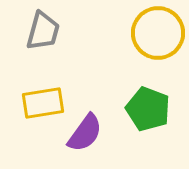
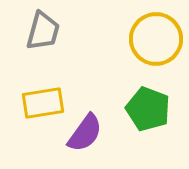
yellow circle: moved 2 px left, 6 px down
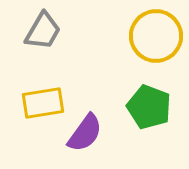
gray trapezoid: rotated 15 degrees clockwise
yellow circle: moved 3 px up
green pentagon: moved 1 px right, 2 px up
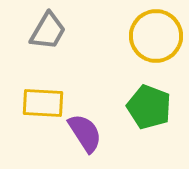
gray trapezoid: moved 5 px right
yellow rectangle: rotated 12 degrees clockwise
purple semicircle: rotated 69 degrees counterclockwise
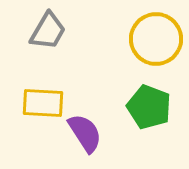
yellow circle: moved 3 px down
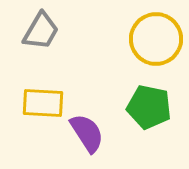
gray trapezoid: moved 7 px left
green pentagon: rotated 9 degrees counterclockwise
purple semicircle: moved 2 px right
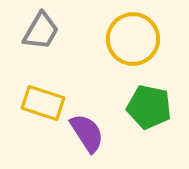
yellow circle: moved 23 px left
yellow rectangle: rotated 15 degrees clockwise
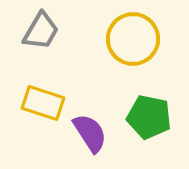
green pentagon: moved 10 px down
purple semicircle: moved 3 px right
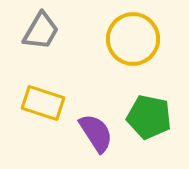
purple semicircle: moved 6 px right
